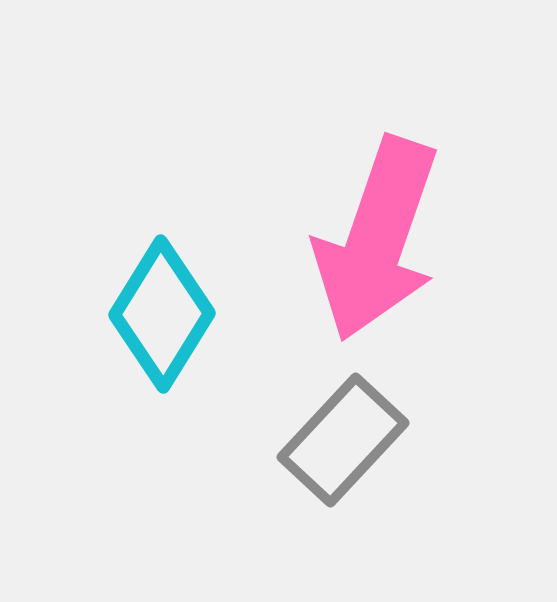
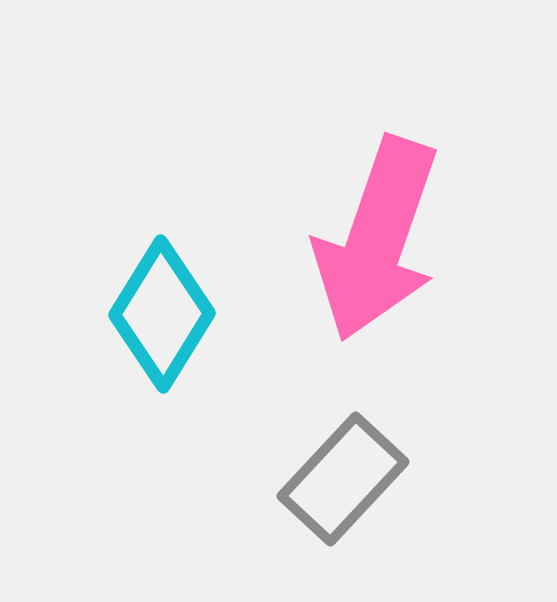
gray rectangle: moved 39 px down
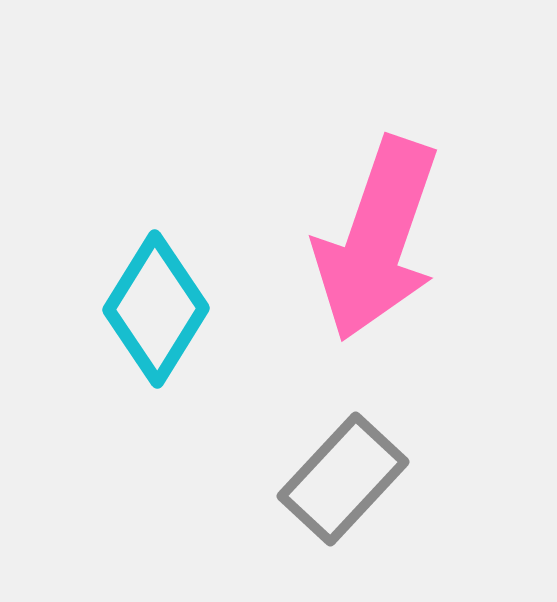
cyan diamond: moved 6 px left, 5 px up
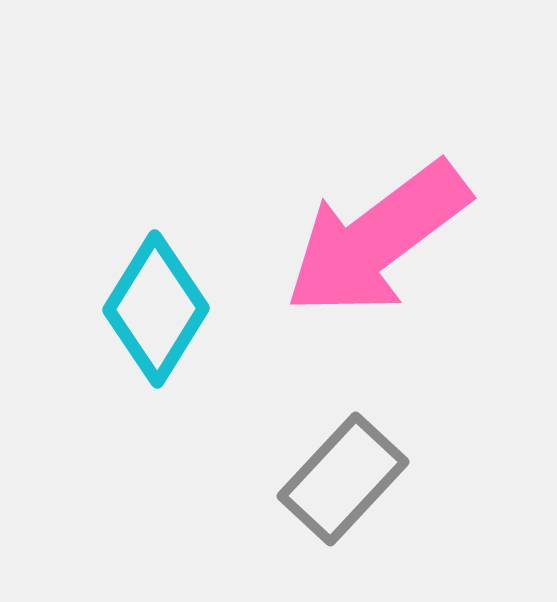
pink arrow: rotated 34 degrees clockwise
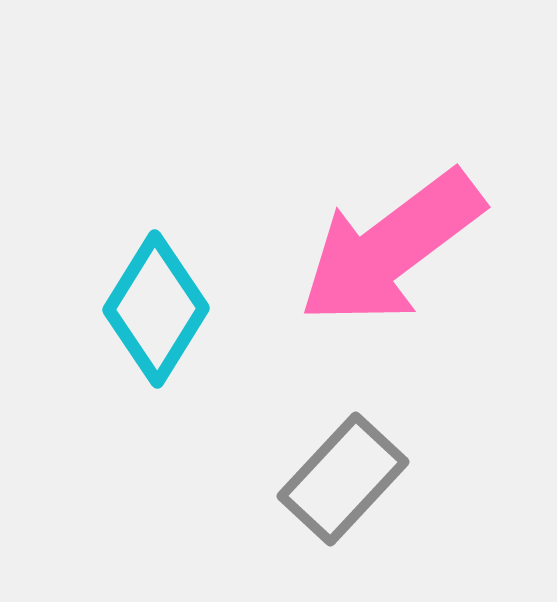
pink arrow: moved 14 px right, 9 px down
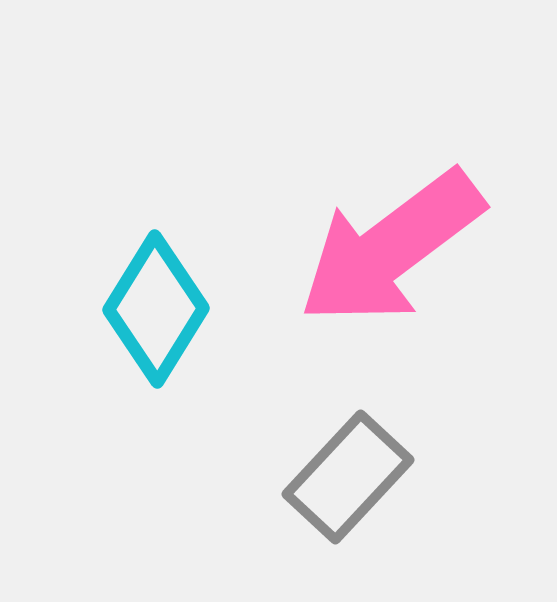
gray rectangle: moved 5 px right, 2 px up
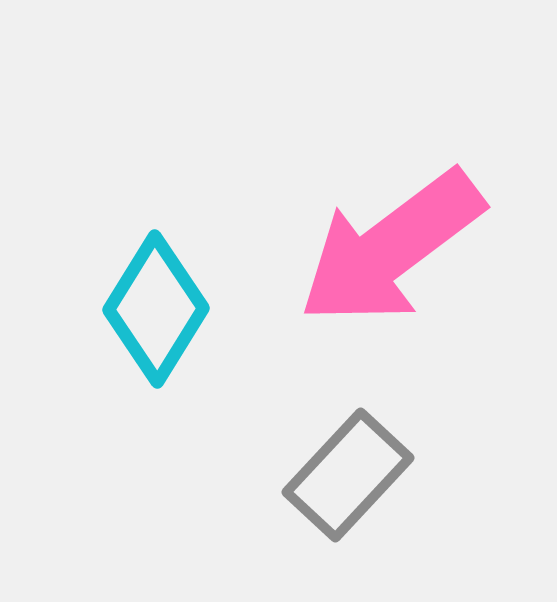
gray rectangle: moved 2 px up
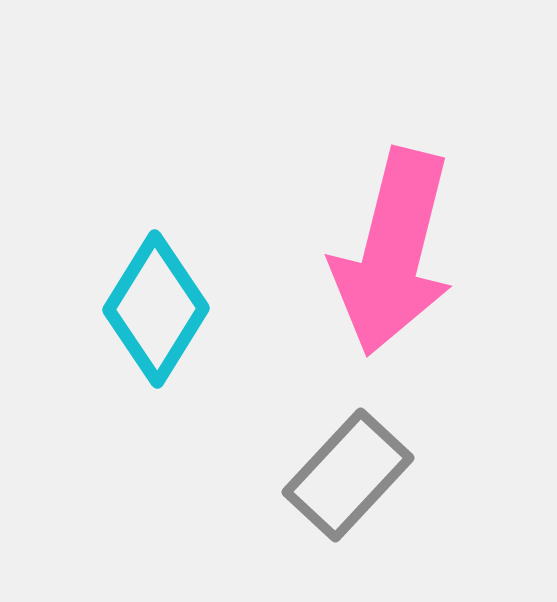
pink arrow: moved 2 px right, 4 px down; rotated 39 degrees counterclockwise
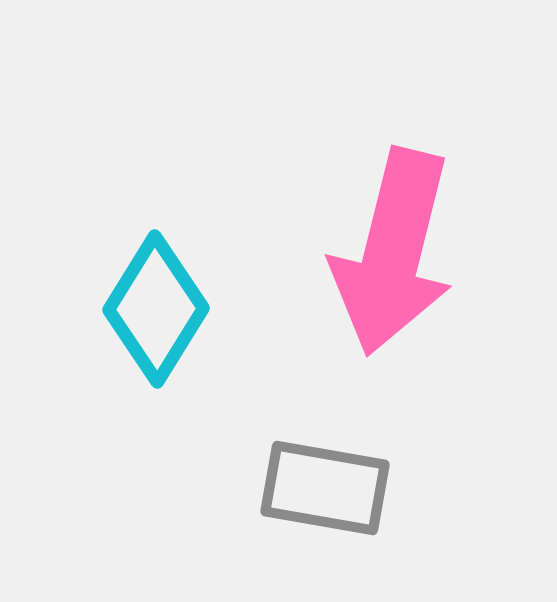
gray rectangle: moved 23 px left, 13 px down; rotated 57 degrees clockwise
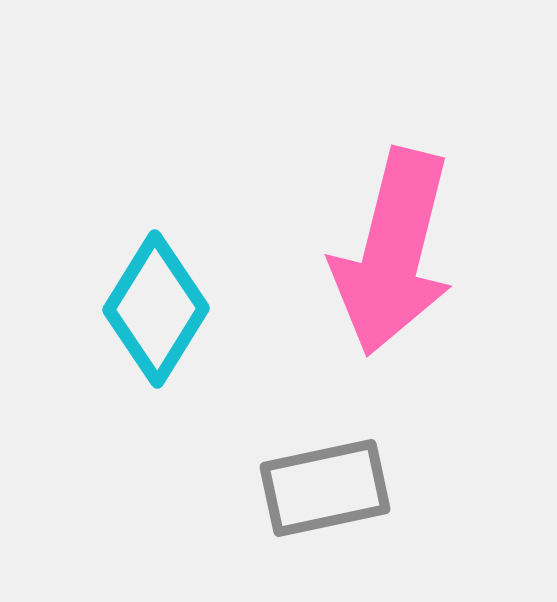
gray rectangle: rotated 22 degrees counterclockwise
